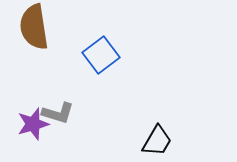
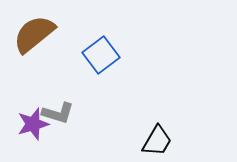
brown semicircle: moved 7 px down; rotated 60 degrees clockwise
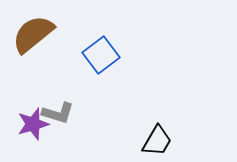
brown semicircle: moved 1 px left
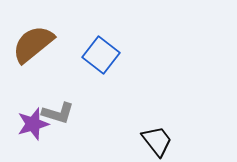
brown semicircle: moved 10 px down
blue square: rotated 15 degrees counterclockwise
black trapezoid: rotated 68 degrees counterclockwise
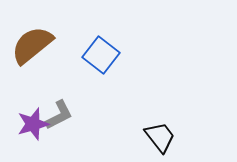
brown semicircle: moved 1 px left, 1 px down
gray L-shape: moved 1 px right, 2 px down; rotated 44 degrees counterclockwise
black trapezoid: moved 3 px right, 4 px up
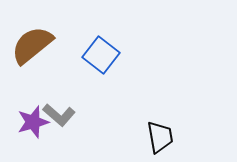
gray L-shape: rotated 68 degrees clockwise
purple star: moved 2 px up
black trapezoid: rotated 28 degrees clockwise
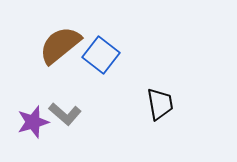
brown semicircle: moved 28 px right
gray L-shape: moved 6 px right, 1 px up
black trapezoid: moved 33 px up
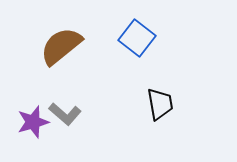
brown semicircle: moved 1 px right, 1 px down
blue square: moved 36 px right, 17 px up
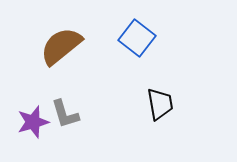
gray L-shape: rotated 32 degrees clockwise
